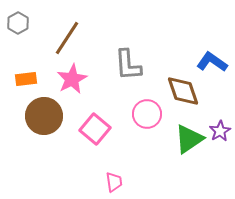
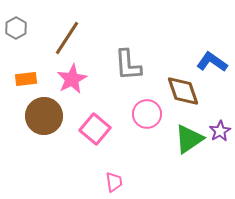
gray hexagon: moved 2 px left, 5 px down
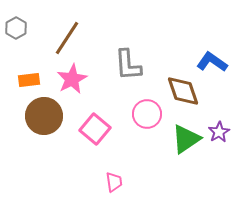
orange rectangle: moved 3 px right, 1 px down
purple star: moved 1 px left, 1 px down
green triangle: moved 3 px left
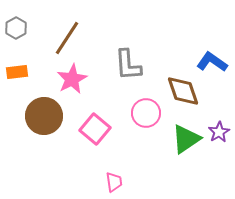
orange rectangle: moved 12 px left, 8 px up
pink circle: moved 1 px left, 1 px up
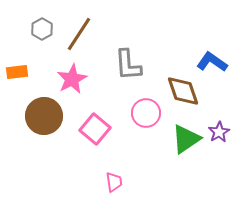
gray hexagon: moved 26 px right, 1 px down
brown line: moved 12 px right, 4 px up
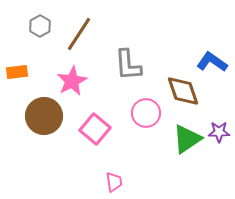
gray hexagon: moved 2 px left, 3 px up
pink star: moved 2 px down
purple star: rotated 30 degrees clockwise
green triangle: moved 1 px right
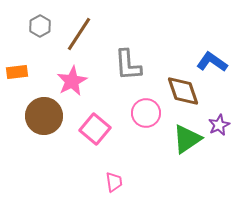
purple star: moved 7 px up; rotated 25 degrees counterclockwise
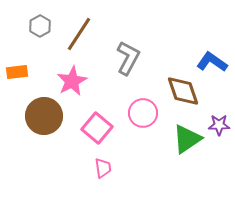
gray L-shape: moved 7 px up; rotated 148 degrees counterclockwise
pink circle: moved 3 px left
purple star: rotated 25 degrees clockwise
pink square: moved 2 px right, 1 px up
pink trapezoid: moved 11 px left, 14 px up
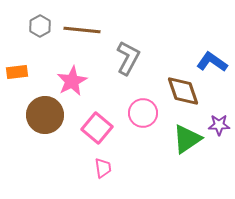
brown line: moved 3 px right, 4 px up; rotated 63 degrees clockwise
brown circle: moved 1 px right, 1 px up
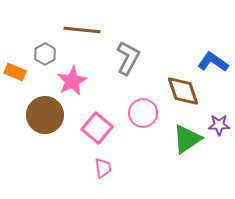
gray hexagon: moved 5 px right, 28 px down
blue L-shape: moved 1 px right
orange rectangle: moved 2 px left; rotated 30 degrees clockwise
